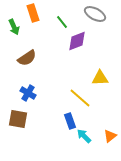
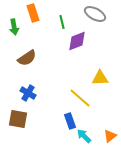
green line: rotated 24 degrees clockwise
green arrow: rotated 14 degrees clockwise
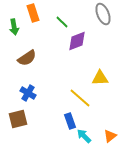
gray ellipse: moved 8 px right; rotated 40 degrees clockwise
green line: rotated 32 degrees counterclockwise
brown square: rotated 24 degrees counterclockwise
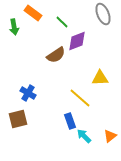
orange rectangle: rotated 36 degrees counterclockwise
brown semicircle: moved 29 px right, 3 px up
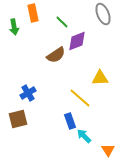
orange rectangle: rotated 42 degrees clockwise
blue cross: rotated 28 degrees clockwise
orange triangle: moved 2 px left, 14 px down; rotated 24 degrees counterclockwise
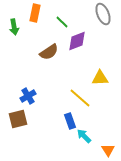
orange rectangle: moved 2 px right; rotated 24 degrees clockwise
brown semicircle: moved 7 px left, 3 px up
blue cross: moved 3 px down
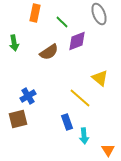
gray ellipse: moved 4 px left
green arrow: moved 16 px down
yellow triangle: rotated 42 degrees clockwise
blue rectangle: moved 3 px left, 1 px down
cyan arrow: rotated 140 degrees counterclockwise
